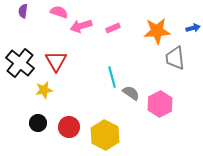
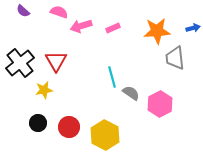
purple semicircle: rotated 56 degrees counterclockwise
black cross: rotated 12 degrees clockwise
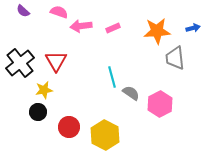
pink arrow: rotated 10 degrees clockwise
black circle: moved 11 px up
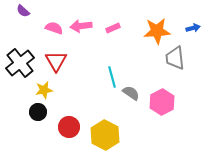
pink semicircle: moved 5 px left, 16 px down
pink hexagon: moved 2 px right, 2 px up
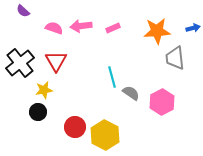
red circle: moved 6 px right
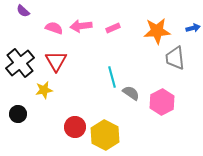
black circle: moved 20 px left, 2 px down
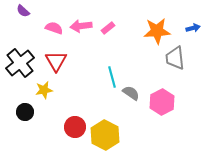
pink rectangle: moved 5 px left; rotated 16 degrees counterclockwise
black circle: moved 7 px right, 2 px up
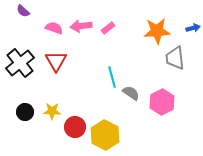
yellow star: moved 8 px right, 21 px down; rotated 12 degrees clockwise
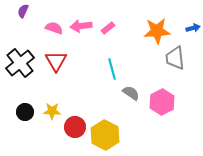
purple semicircle: rotated 72 degrees clockwise
cyan line: moved 8 px up
